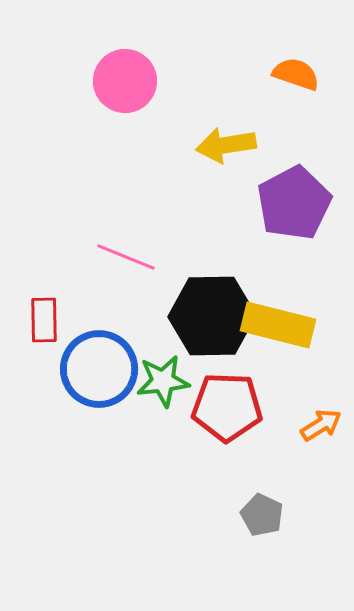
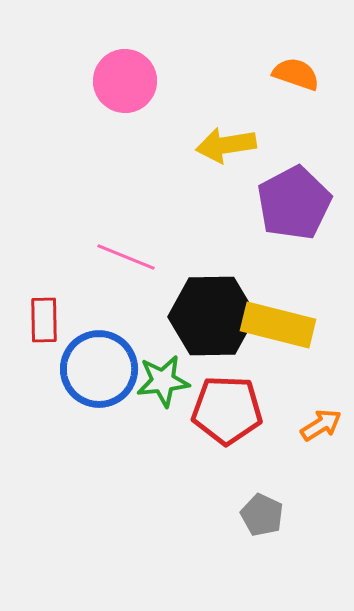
red pentagon: moved 3 px down
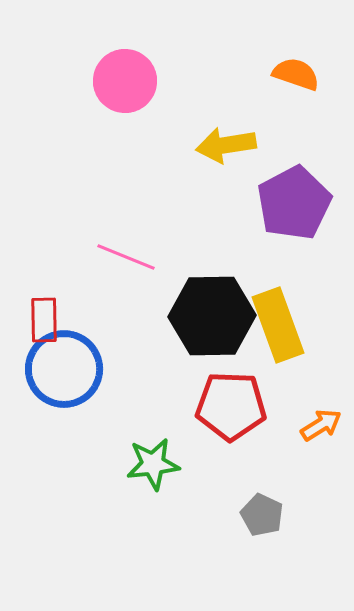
yellow rectangle: rotated 56 degrees clockwise
blue circle: moved 35 px left
green star: moved 10 px left, 83 px down
red pentagon: moved 4 px right, 4 px up
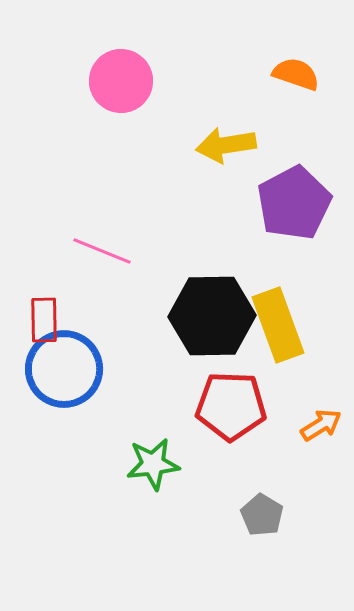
pink circle: moved 4 px left
pink line: moved 24 px left, 6 px up
gray pentagon: rotated 6 degrees clockwise
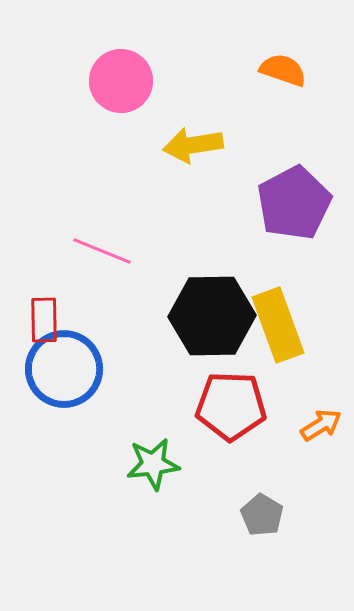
orange semicircle: moved 13 px left, 4 px up
yellow arrow: moved 33 px left
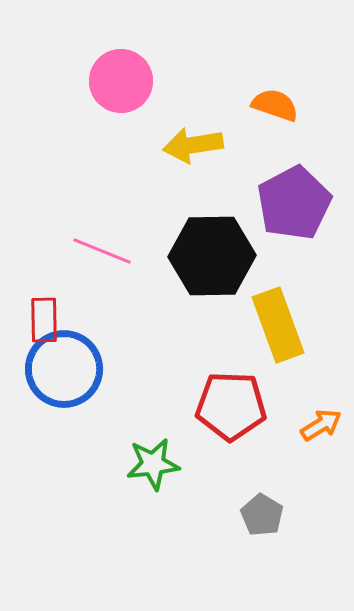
orange semicircle: moved 8 px left, 35 px down
black hexagon: moved 60 px up
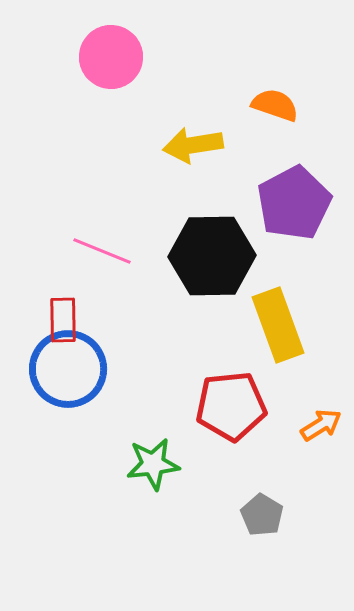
pink circle: moved 10 px left, 24 px up
red rectangle: moved 19 px right
blue circle: moved 4 px right
red pentagon: rotated 8 degrees counterclockwise
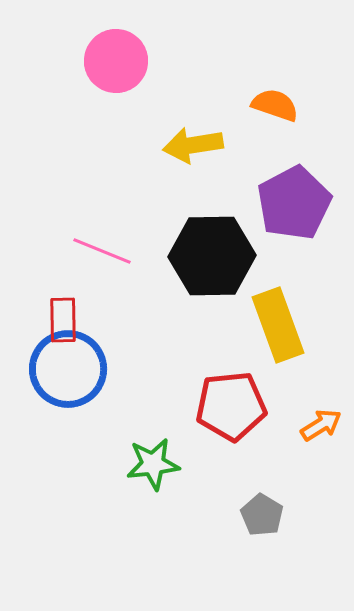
pink circle: moved 5 px right, 4 px down
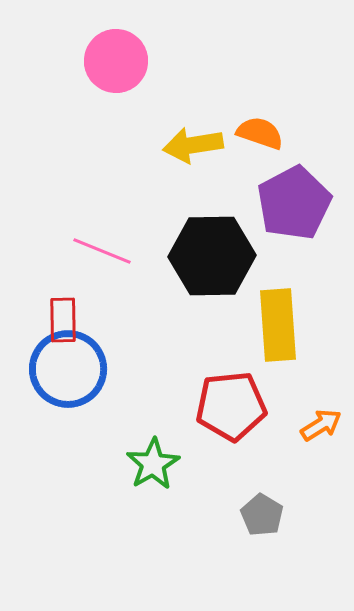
orange semicircle: moved 15 px left, 28 px down
yellow rectangle: rotated 16 degrees clockwise
green star: rotated 24 degrees counterclockwise
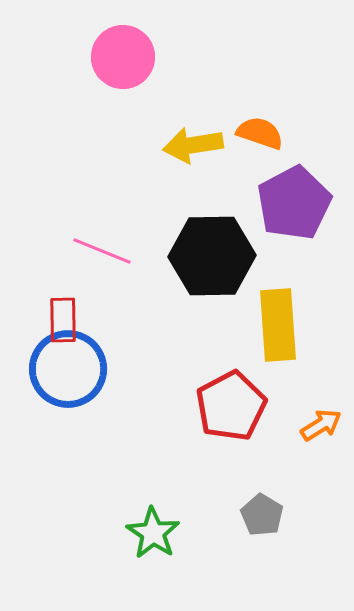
pink circle: moved 7 px right, 4 px up
red pentagon: rotated 22 degrees counterclockwise
green star: moved 69 px down; rotated 8 degrees counterclockwise
